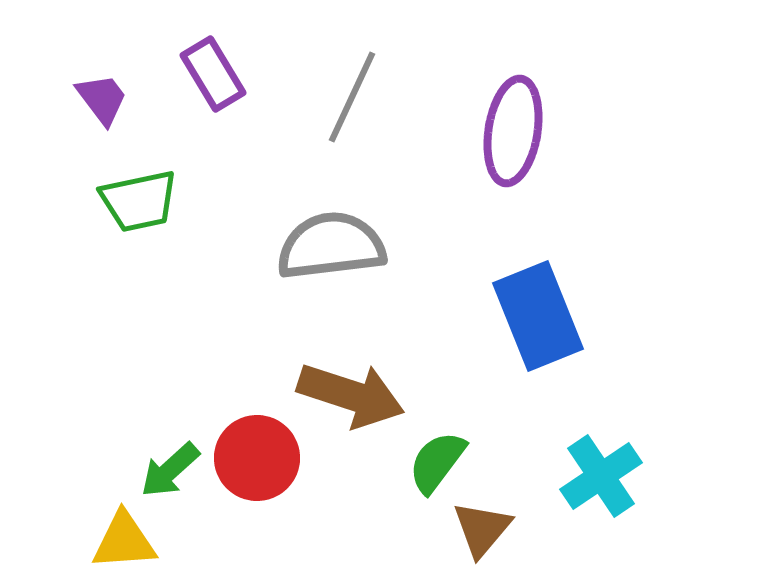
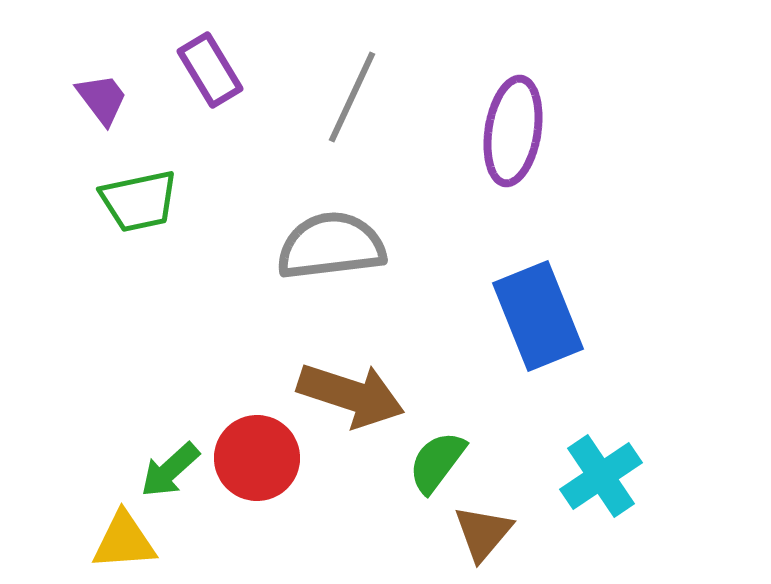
purple rectangle: moved 3 px left, 4 px up
brown triangle: moved 1 px right, 4 px down
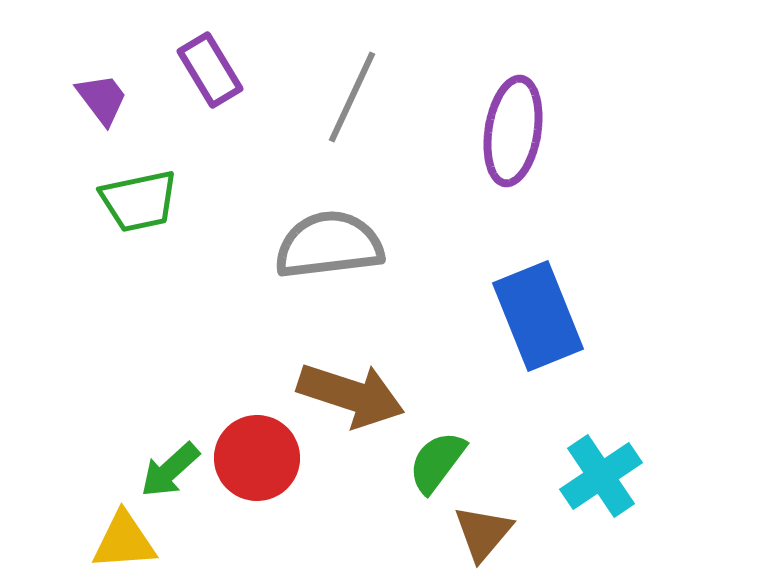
gray semicircle: moved 2 px left, 1 px up
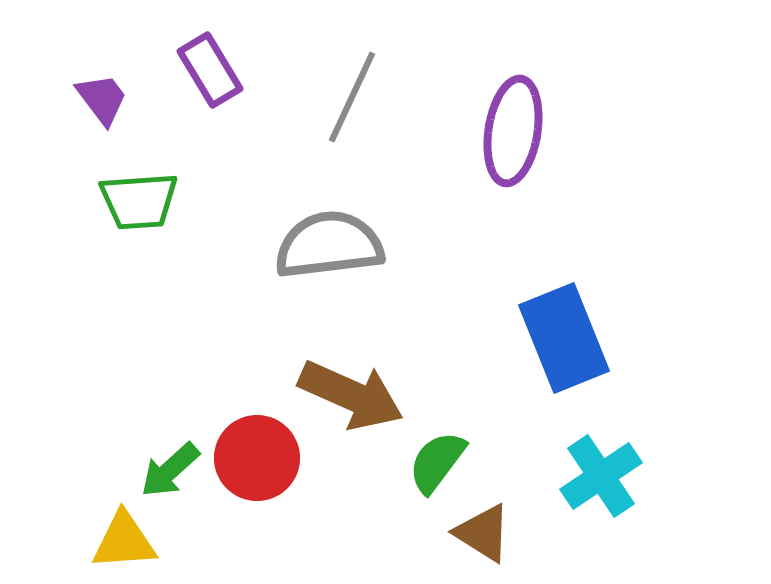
green trapezoid: rotated 8 degrees clockwise
blue rectangle: moved 26 px right, 22 px down
brown arrow: rotated 6 degrees clockwise
brown triangle: rotated 38 degrees counterclockwise
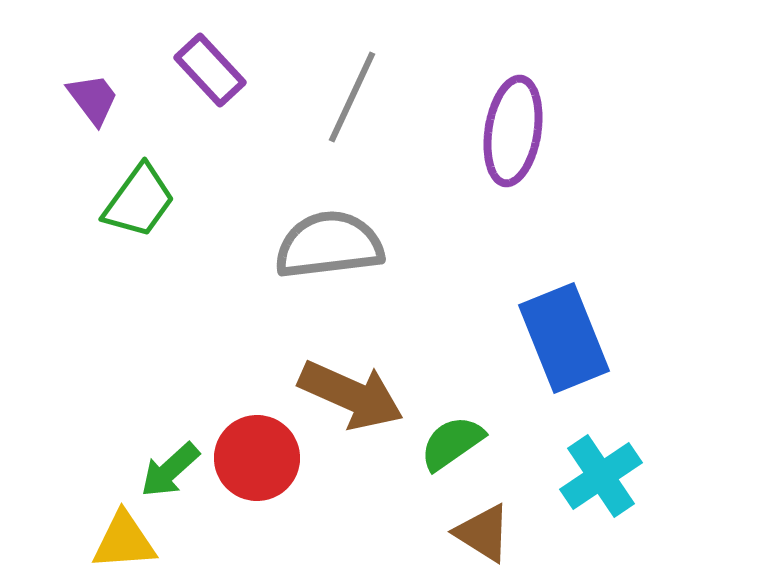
purple rectangle: rotated 12 degrees counterclockwise
purple trapezoid: moved 9 px left
green trapezoid: rotated 50 degrees counterclockwise
green semicircle: moved 15 px right, 19 px up; rotated 18 degrees clockwise
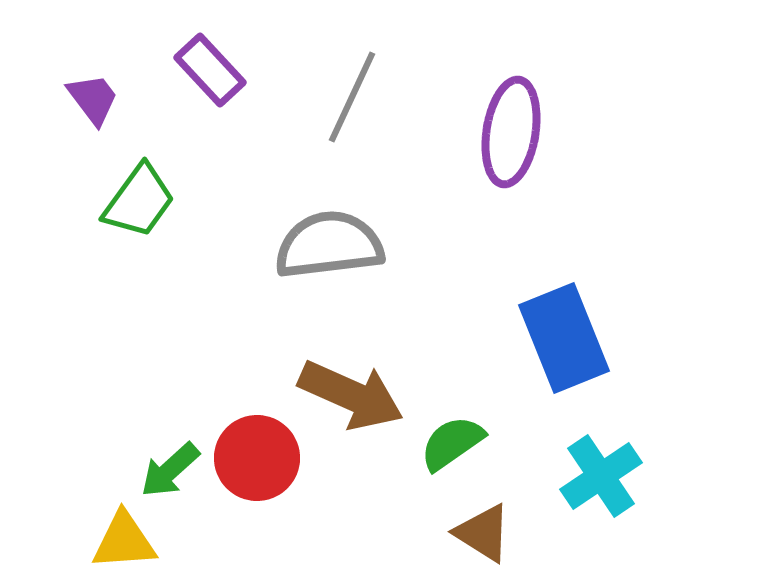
purple ellipse: moved 2 px left, 1 px down
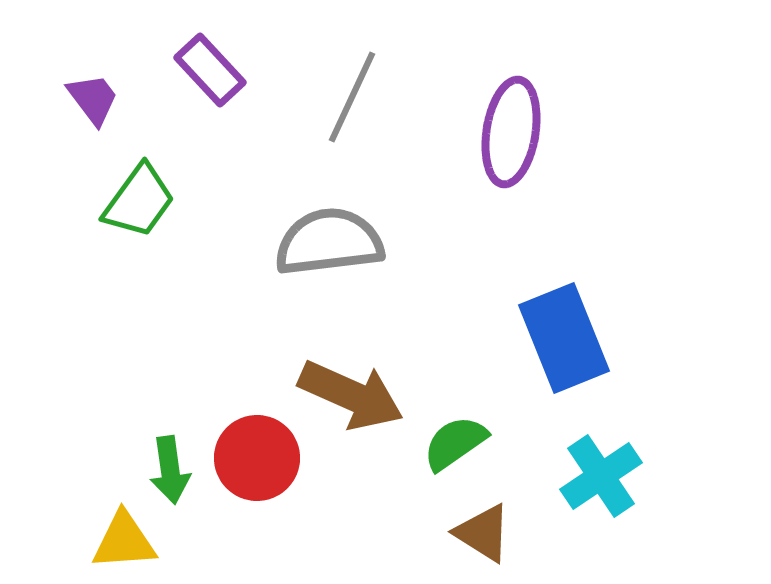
gray semicircle: moved 3 px up
green semicircle: moved 3 px right
green arrow: rotated 56 degrees counterclockwise
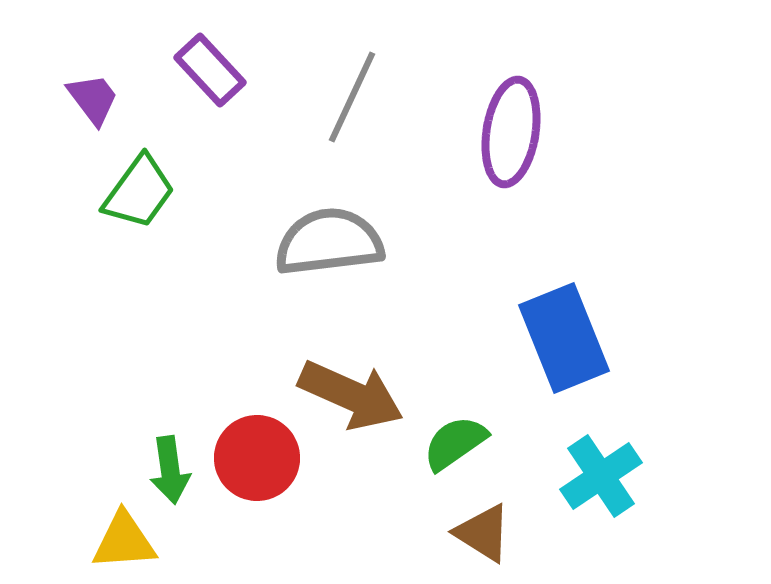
green trapezoid: moved 9 px up
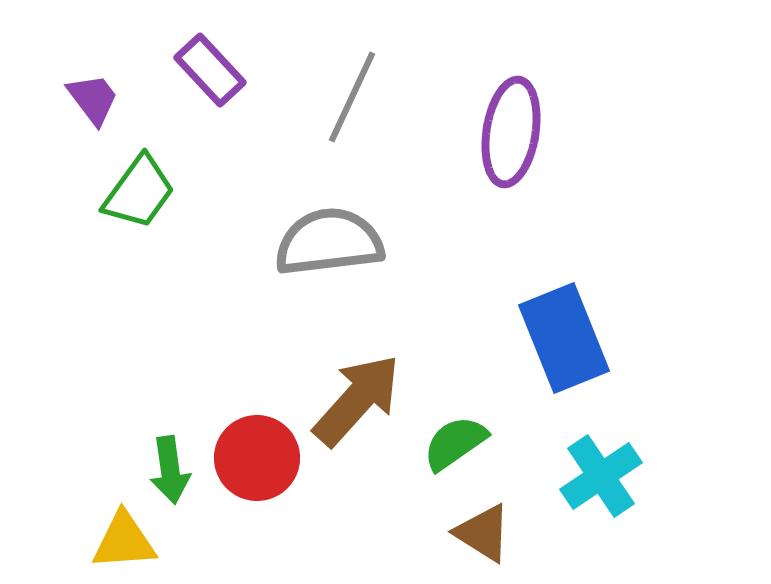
brown arrow: moved 6 px right, 5 px down; rotated 72 degrees counterclockwise
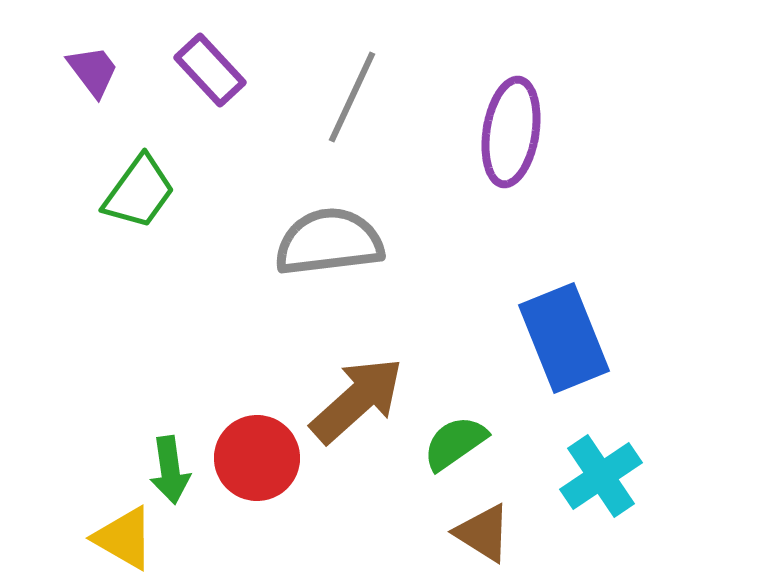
purple trapezoid: moved 28 px up
brown arrow: rotated 6 degrees clockwise
yellow triangle: moved 3 px up; rotated 34 degrees clockwise
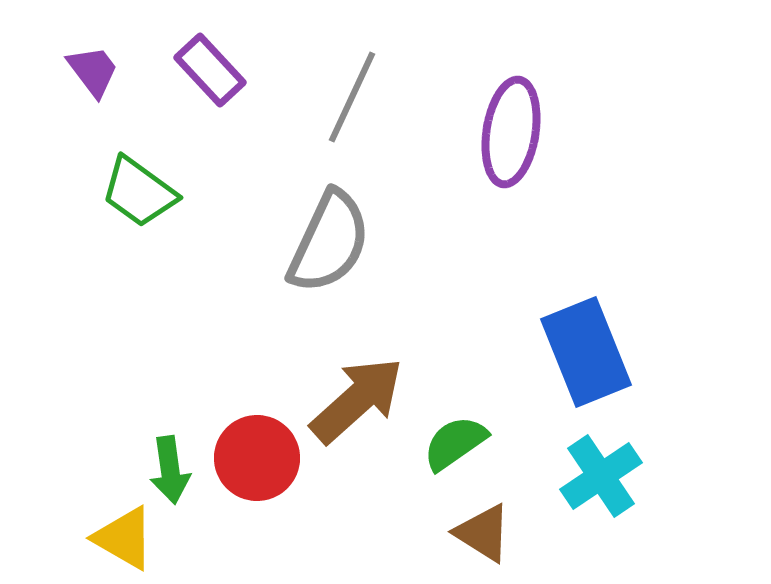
green trapezoid: rotated 90 degrees clockwise
gray semicircle: rotated 122 degrees clockwise
blue rectangle: moved 22 px right, 14 px down
